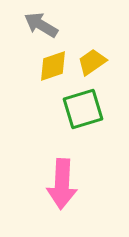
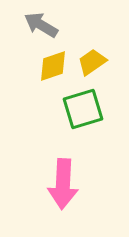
pink arrow: moved 1 px right
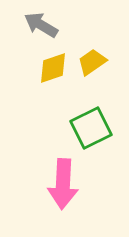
yellow diamond: moved 2 px down
green square: moved 8 px right, 19 px down; rotated 9 degrees counterclockwise
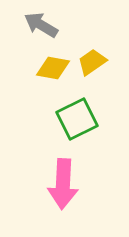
yellow diamond: rotated 28 degrees clockwise
green square: moved 14 px left, 9 px up
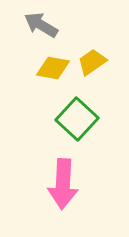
green square: rotated 21 degrees counterclockwise
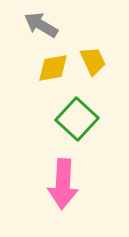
yellow trapezoid: moved 1 px right, 1 px up; rotated 100 degrees clockwise
yellow diamond: rotated 20 degrees counterclockwise
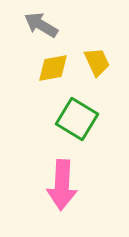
yellow trapezoid: moved 4 px right, 1 px down
green square: rotated 12 degrees counterclockwise
pink arrow: moved 1 px left, 1 px down
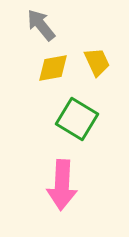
gray arrow: rotated 20 degrees clockwise
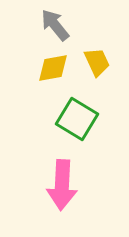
gray arrow: moved 14 px right
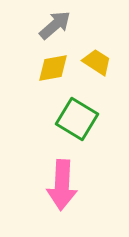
gray arrow: rotated 88 degrees clockwise
yellow trapezoid: rotated 32 degrees counterclockwise
